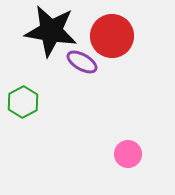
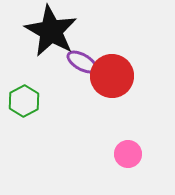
black star: rotated 20 degrees clockwise
red circle: moved 40 px down
green hexagon: moved 1 px right, 1 px up
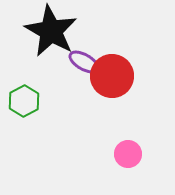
purple ellipse: moved 2 px right
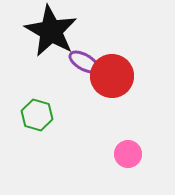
green hexagon: moved 13 px right, 14 px down; rotated 16 degrees counterclockwise
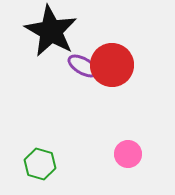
purple ellipse: moved 1 px left, 4 px down
red circle: moved 11 px up
green hexagon: moved 3 px right, 49 px down
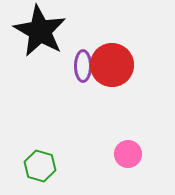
black star: moved 11 px left
purple ellipse: rotated 60 degrees clockwise
green hexagon: moved 2 px down
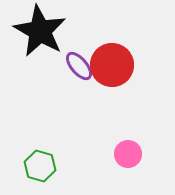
purple ellipse: moved 4 px left; rotated 40 degrees counterclockwise
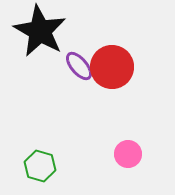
red circle: moved 2 px down
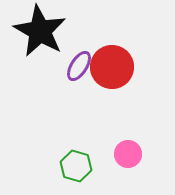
purple ellipse: rotated 72 degrees clockwise
green hexagon: moved 36 px right
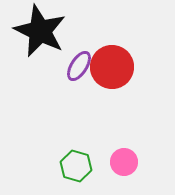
black star: rotated 4 degrees counterclockwise
pink circle: moved 4 px left, 8 px down
